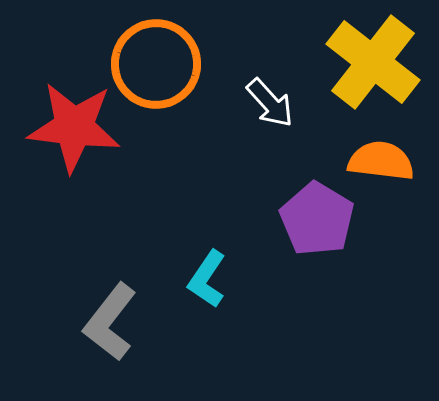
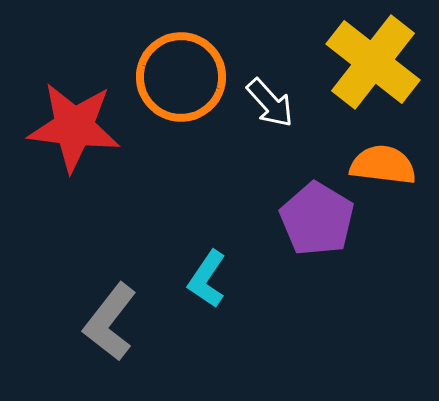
orange circle: moved 25 px right, 13 px down
orange semicircle: moved 2 px right, 4 px down
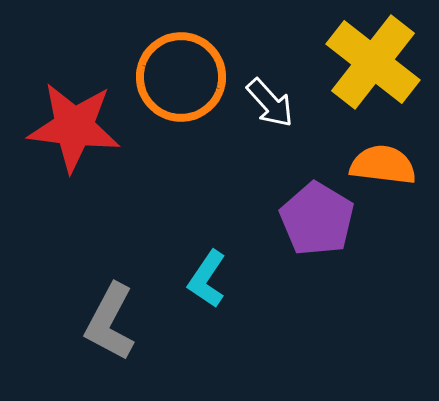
gray L-shape: rotated 10 degrees counterclockwise
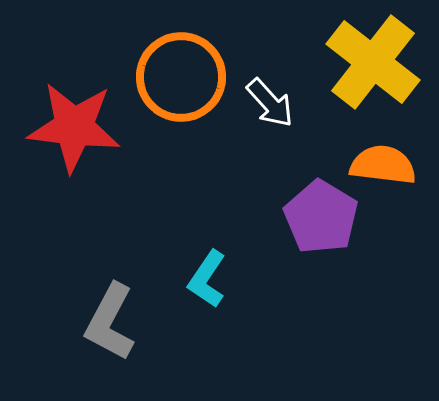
purple pentagon: moved 4 px right, 2 px up
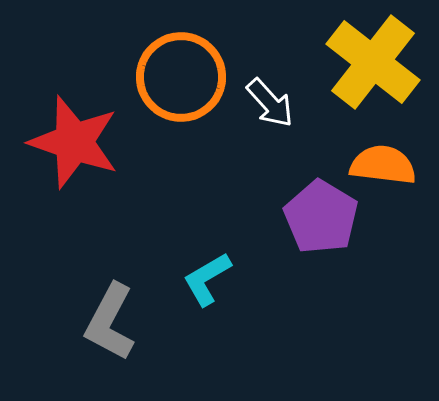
red star: moved 15 px down; rotated 12 degrees clockwise
cyan L-shape: rotated 26 degrees clockwise
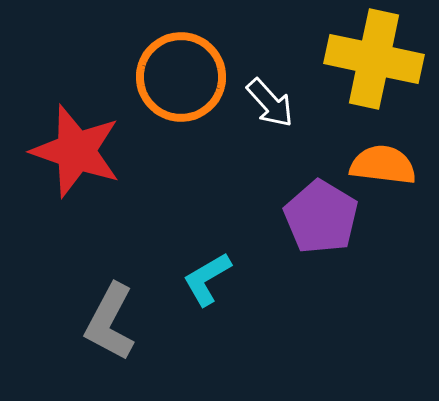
yellow cross: moved 1 px right, 3 px up; rotated 26 degrees counterclockwise
red star: moved 2 px right, 9 px down
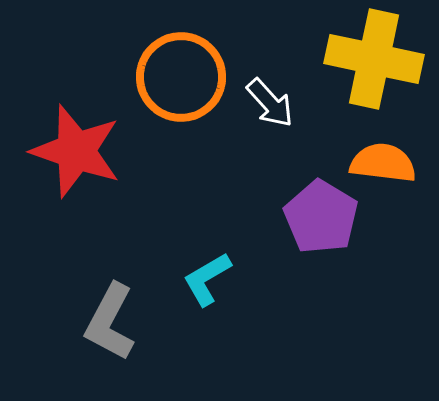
orange semicircle: moved 2 px up
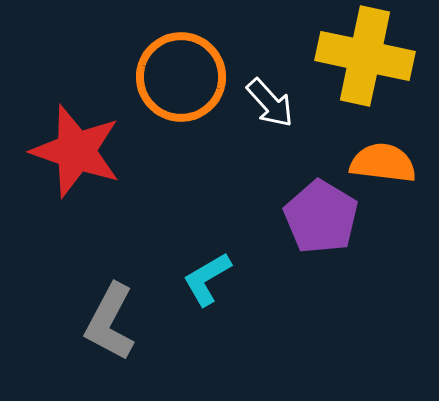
yellow cross: moved 9 px left, 3 px up
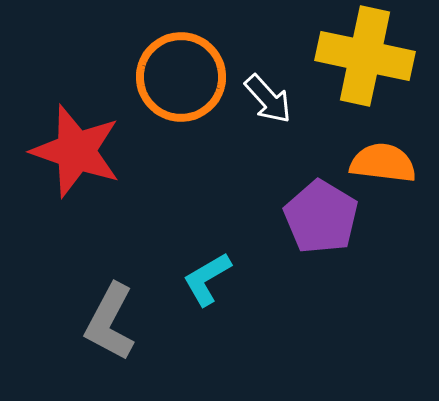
white arrow: moved 2 px left, 4 px up
